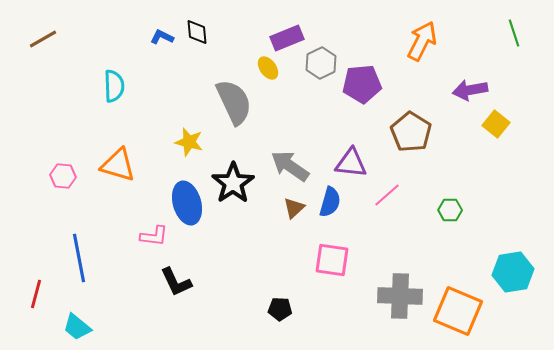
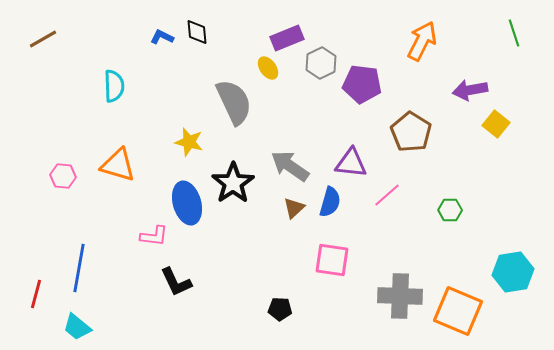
purple pentagon: rotated 12 degrees clockwise
blue line: moved 10 px down; rotated 21 degrees clockwise
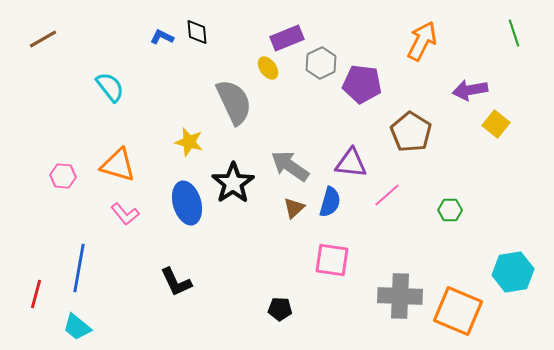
cyan semicircle: moved 4 px left, 1 px down; rotated 36 degrees counterclockwise
pink L-shape: moved 29 px left, 22 px up; rotated 44 degrees clockwise
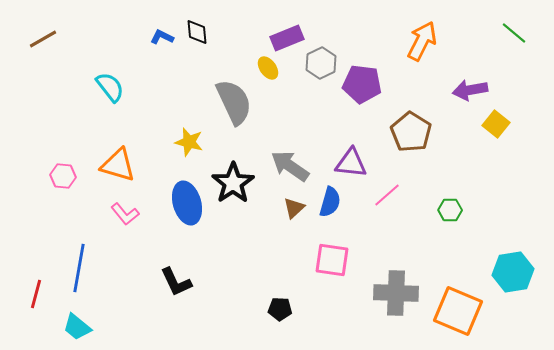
green line: rotated 32 degrees counterclockwise
gray cross: moved 4 px left, 3 px up
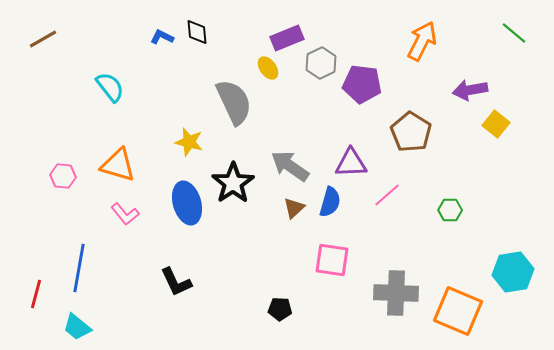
purple triangle: rotated 8 degrees counterclockwise
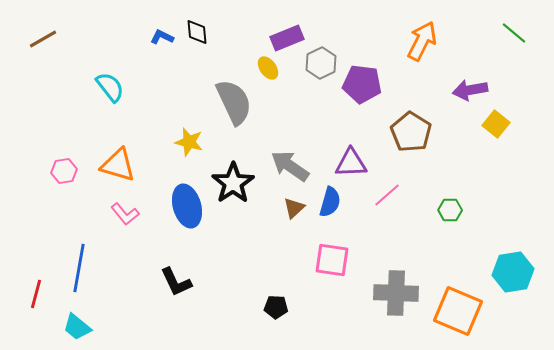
pink hexagon: moved 1 px right, 5 px up; rotated 15 degrees counterclockwise
blue ellipse: moved 3 px down
black pentagon: moved 4 px left, 2 px up
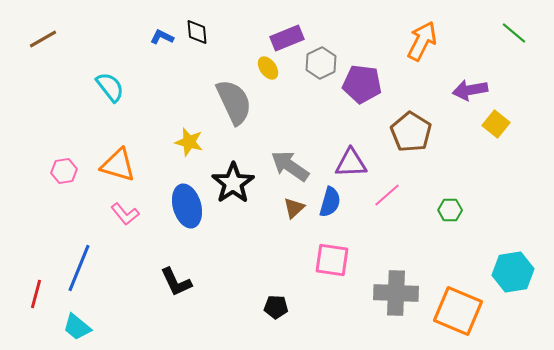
blue line: rotated 12 degrees clockwise
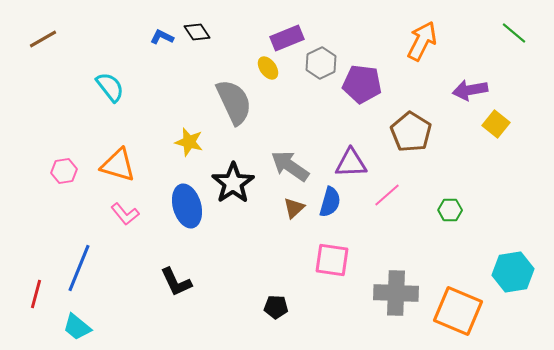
black diamond: rotated 28 degrees counterclockwise
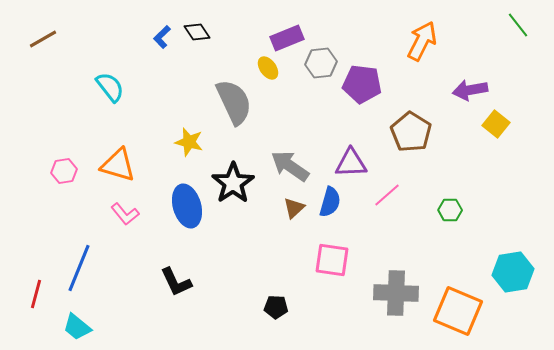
green line: moved 4 px right, 8 px up; rotated 12 degrees clockwise
blue L-shape: rotated 70 degrees counterclockwise
gray hexagon: rotated 20 degrees clockwise
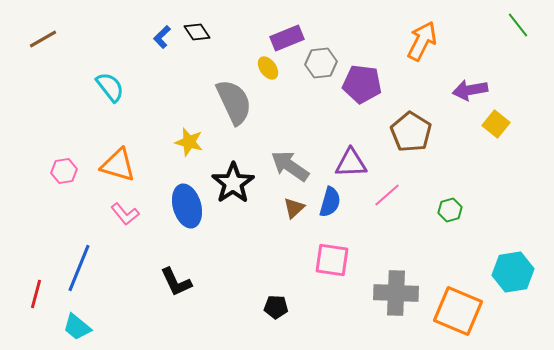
green hexagon: rotated 15 degrees counterclockwise
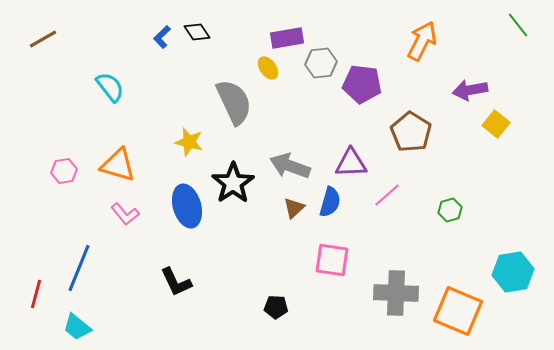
purple rectangle: rotated 12 degrees clockwise
gray arrow: rotated 15 degrees counterclockwise
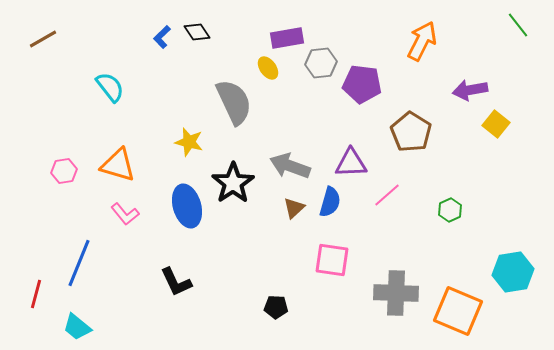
green hexagon: rotated 10 degrees counterclockwise
blue line: moved 5 px up
